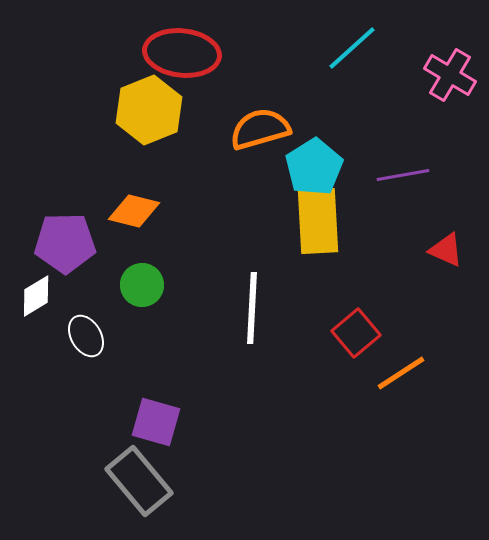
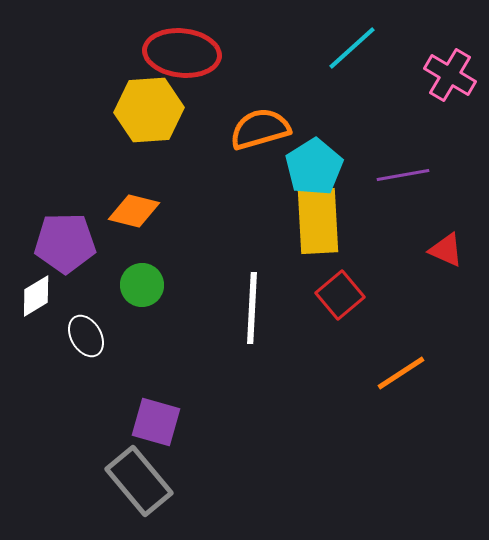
yellow hexagon: rotated 18 degrees clockwise
red square: moved 16 px left, 38 px up
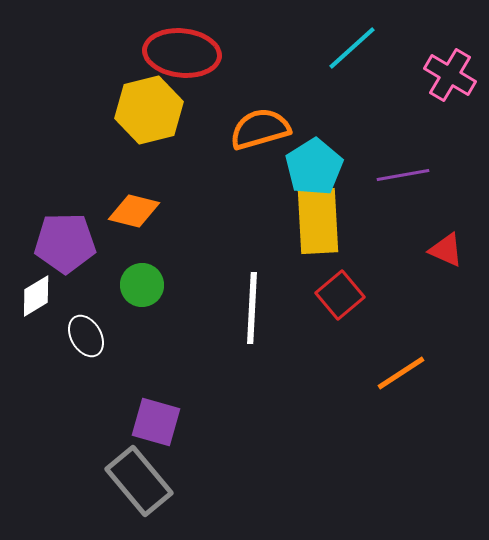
yellow hexagon: rotated 10 degrees counterclockwise
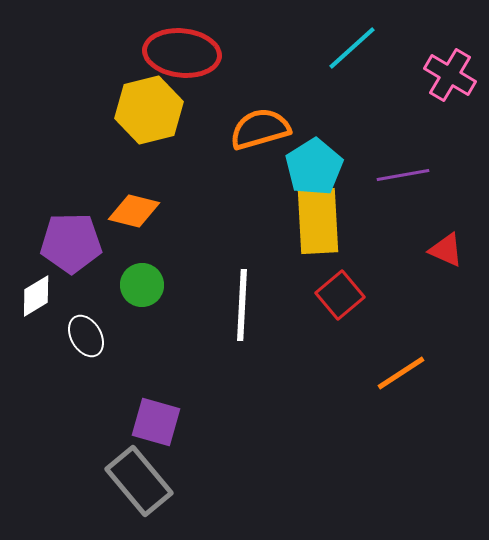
purple pentagon: moved 6 px right
white line: moved 10 px left, 3 px up
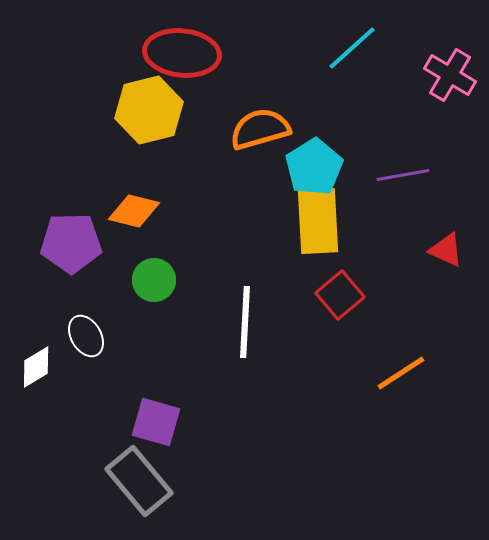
green circle: moved 12 px right, 5 px up
white diamond: moved 71 px down
white line: moved 3 px right, 17 px down
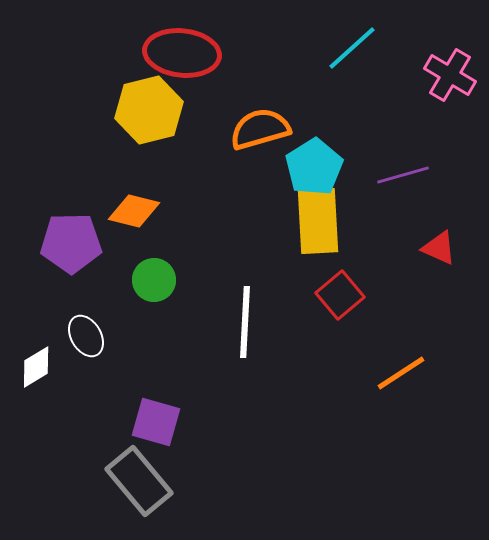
purple line: rotated 6 degrees counterclockwise
red triangle: moved 7 px left, 2 px up
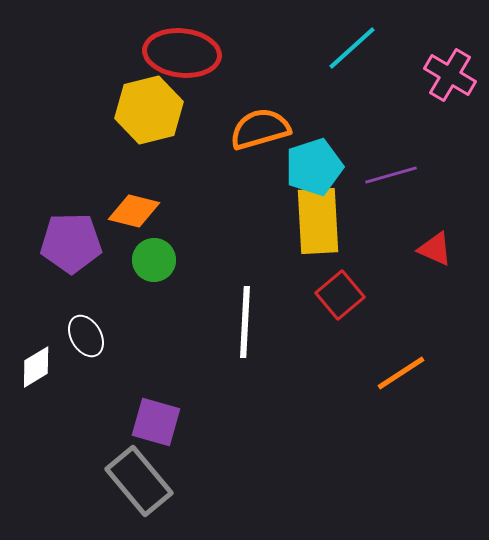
cyan pentagon: rotated 14 degrees clockwise
purple line: moved 12 px left
red triangle: moved 4 px left, 1 px down
green circle: moved 20 px up
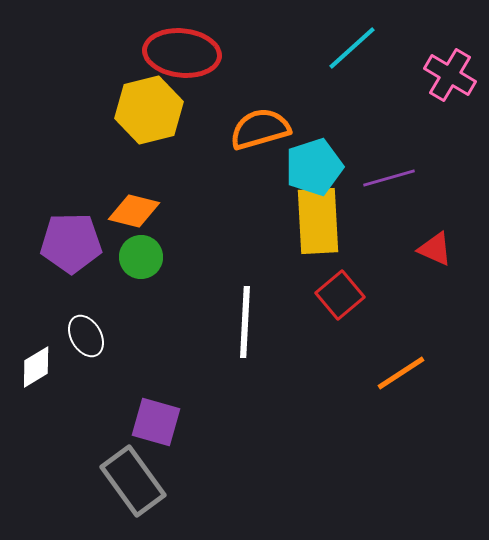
purple line: moved 2 px left, 3 px down
green circle: moved 13 px left, 3 px up
gray rectangle: moved 6 px left; rotated 4 degrees clockwise
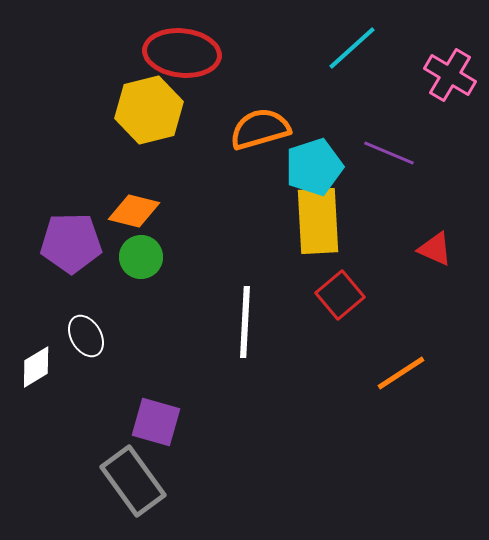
purple line: moved 25 px up; rotated 39 degrees clockwise
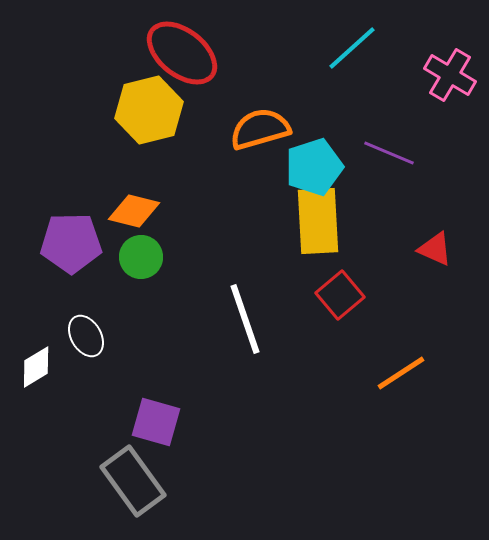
red ellipse: rotated 32 degrees clockwise
white line: moved 3 px up; rotated 22 degrees counterclockwise
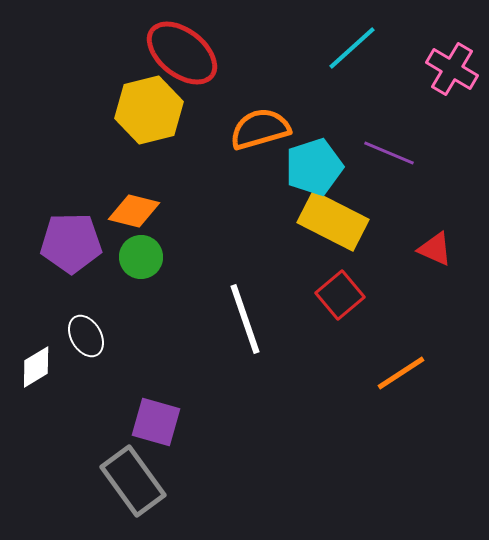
pink cross: moved 2 px right, 6 px up
yellow rectangle: moved 15 px right; rotated 60 degrees counterclockwise
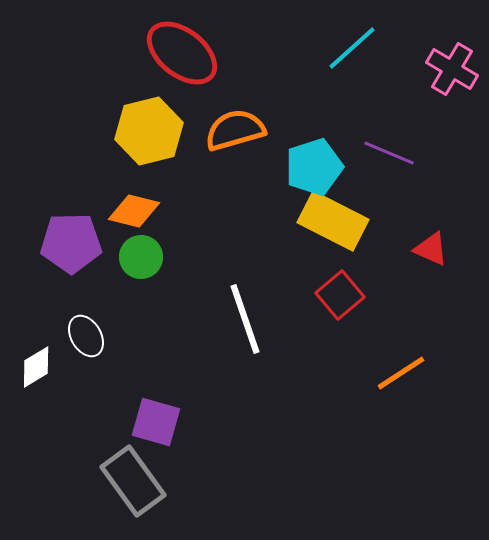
yellow hexagon: moved 21 px down
orange semicircle: moved 25 px left, 1 px down
red triangle: moved 4 px left
